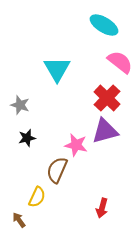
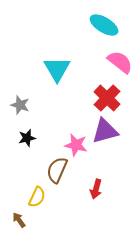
red arrow: moved 6 px left, 19 px up
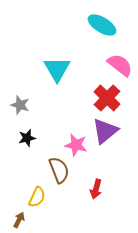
cyan ellipse: moved 2 px left
pink semicircle: moved 3 px down
purple triangle: rotated 24 degrees counterclockwise
brown semicircle: moved 2 px right; rotated 136 degrees clockwise
brown arrow: rotated 63 degrees clockwise
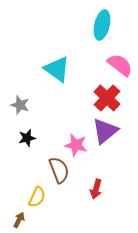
cyan ellipse: rotated 72 degrees clockwise
cyan triangle: rotated 24 degrees counterclockwise
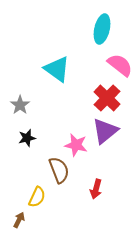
cyan ellipse: moved 4 px down
gray star: rotated 18 degrees clockwise
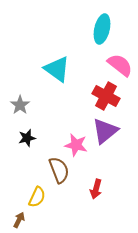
red cross: moved 1 px left, 2 px up; rotated 16 degrees counterclockwise
